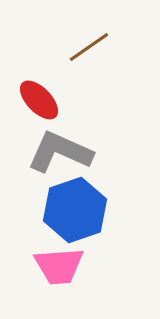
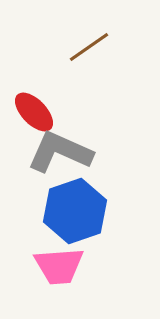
red ellipse: moved 5 px left, 12 px down
blue hexagon: moved 1 px down
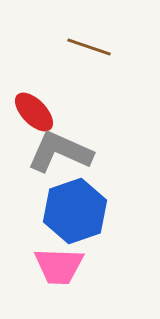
brown line: rotated 54 degrees clockwise
pink trapezoid: rotated 6 degrees clockwise
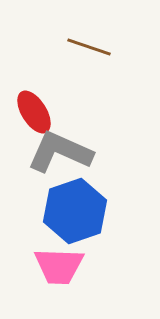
red ellipse: rotated 12 degrees clockwise
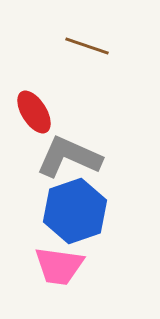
brown line: moved 2 px left, 1 px up
gray L-shape: moved 9 px right, 5 px down
pink trapezoid: rotated 6 degrees clockwise
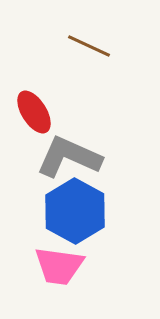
brown line: moved 2 px right; rotated 6 degrees clockwise
blue hexagon: rotated 12 degrees counterclockwise
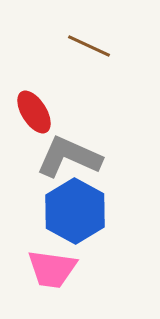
pink trapezoid: moved 7 px left, 3 px down
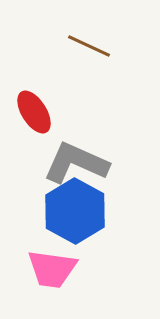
gray L-shape: moved 7 px right, 6 px down
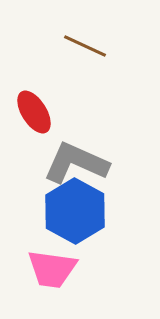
brown line: moved 4 px left
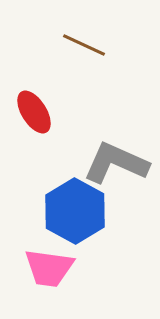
brown line: moved 1 px left, 1 px up
gray L-shape: moved 40 px right
pink trapezoid: moved 3 px left, 1 px up
